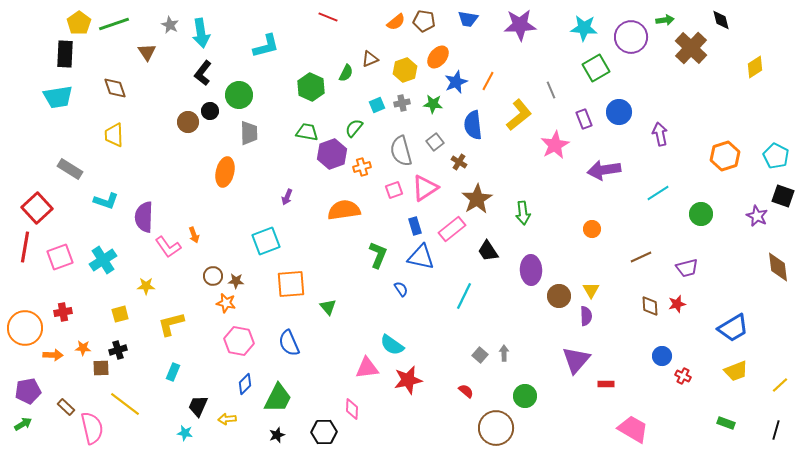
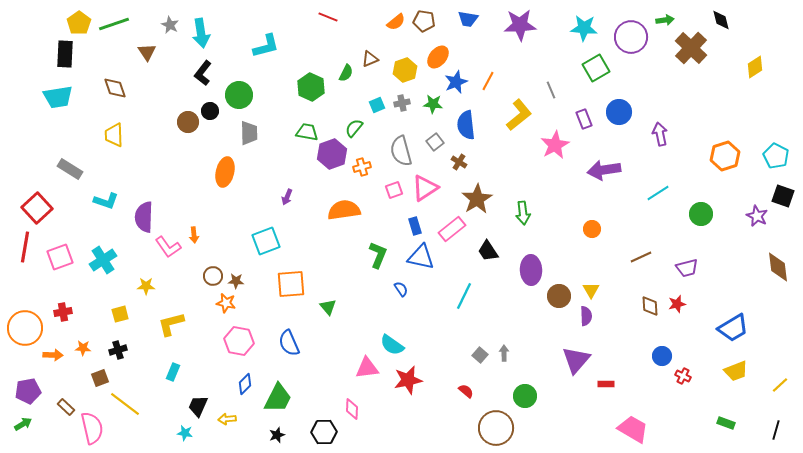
blue semicircle at (473, 125): moved 7 px left
orange arrow at (194, 235): rotated 14 degrees clockwise
brown square at (101, 368): moved 1 px left, 10 px down; rotated 18 degrees counterclockwise
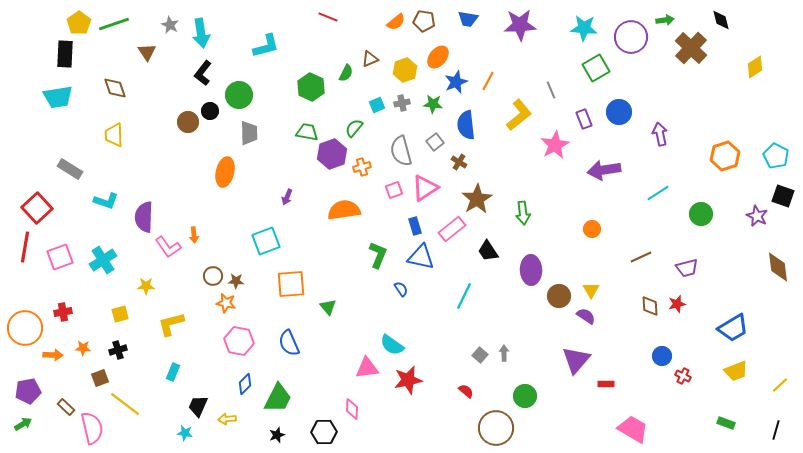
purple semicircle at (586, 316): rotated 54 degrees counterclockwise
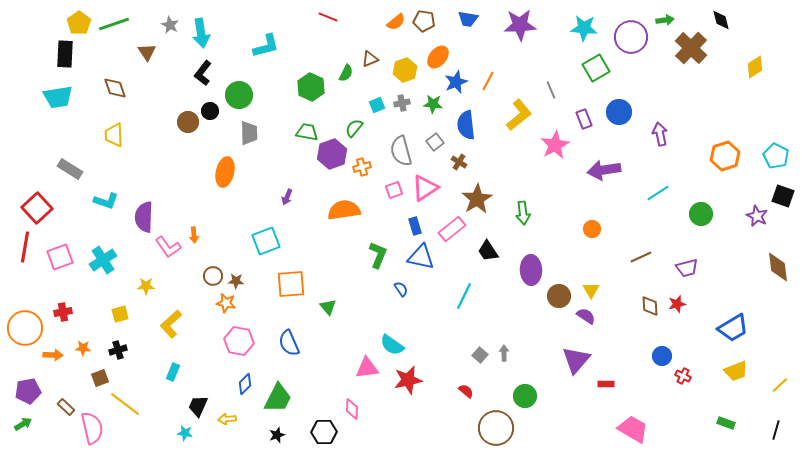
yellow L-shape at (171, 324): rotated 28 degrees counterclockwise
